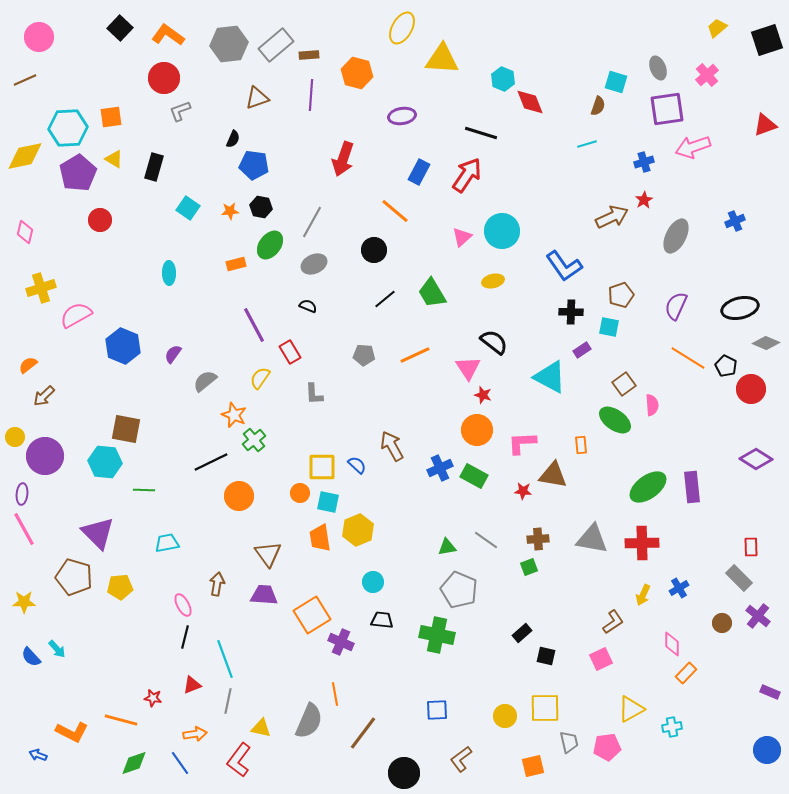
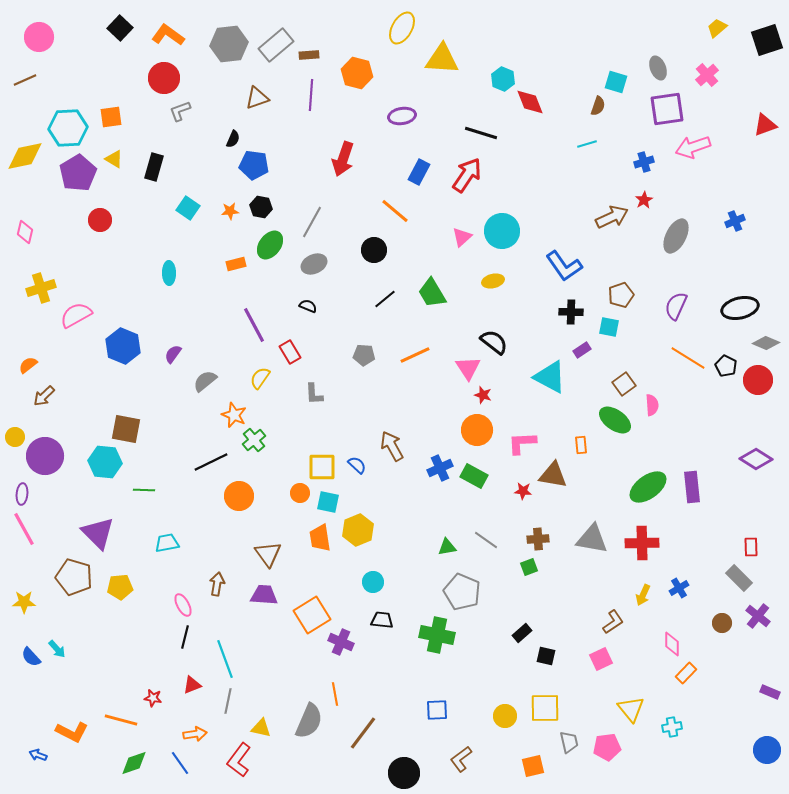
red circle at (751, 389): moved 7 px right, 9 px up
gray pentagon at (459, 590): moved 3 px right, 2 px down
yellow triangle at (631, 709): rotated 40 degrees counterclockwise
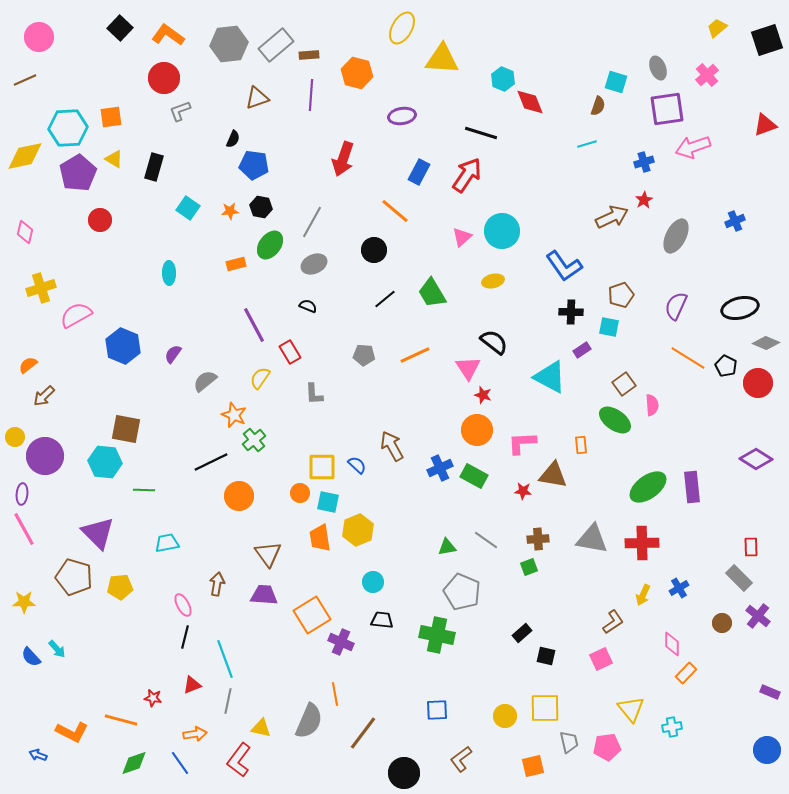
red circle at (758, 380): moved 3 px down
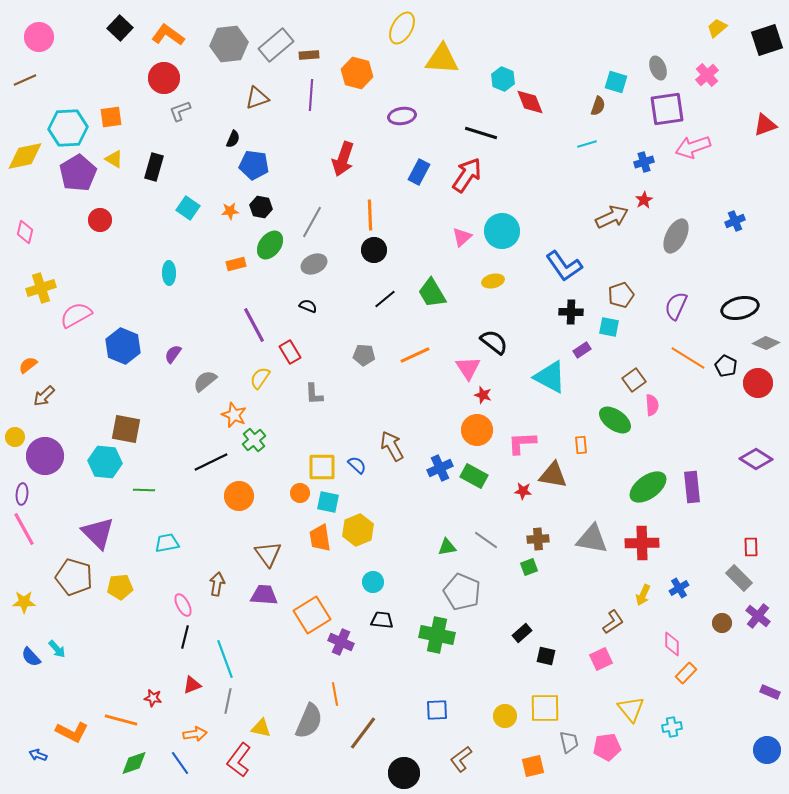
orange line at (395, 211): moved 25 px left, 4 px down; rotated 48 degrees clockwise
brown square at (624, 384): moved 10 px right, 4 px up
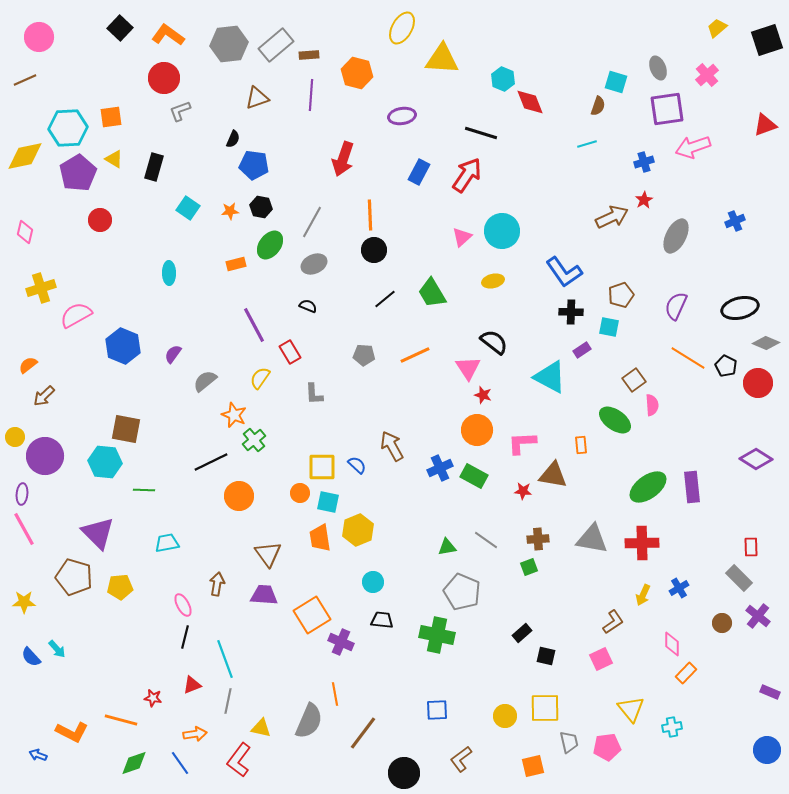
blue L-shape at (564, 266): moved 6 px down
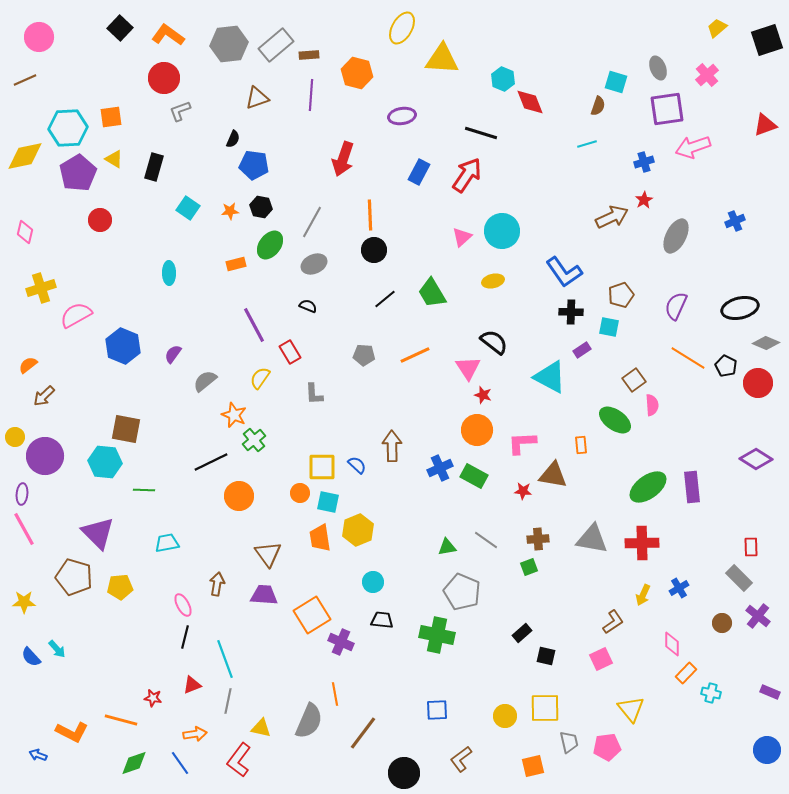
brown arrow at (392, 446): rotated 28 degrees clockwise
cyan cross at (672, 727): moved 39 px right, 34 px up; rotated 24 degrees clockwise
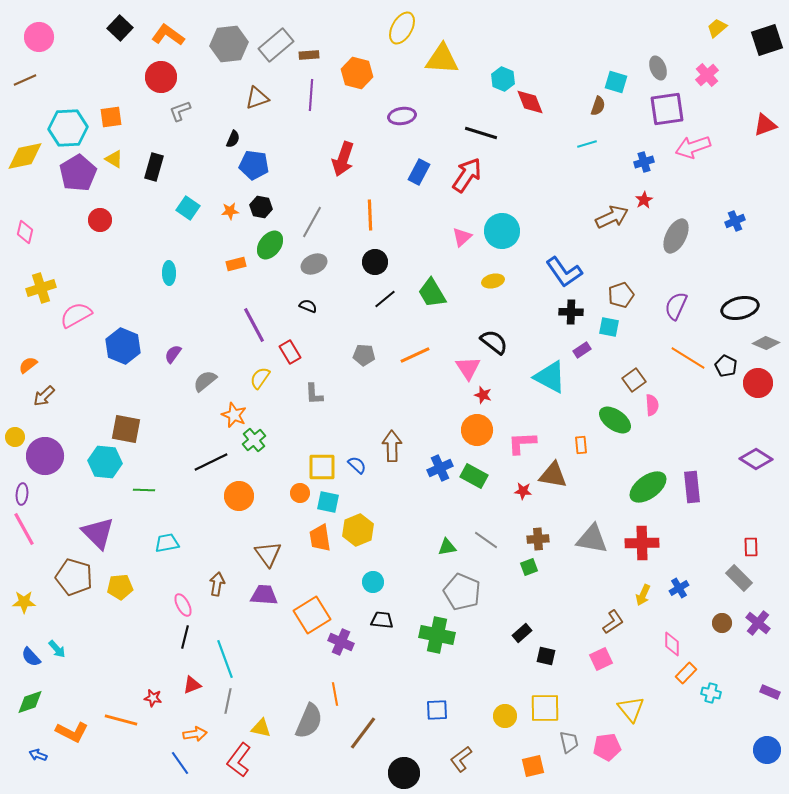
red circle at (164, 78): moved 3 px left, 1 px up
black circle at (374, 250): moved 1 px right, 12 px down
purple cross at (758, 616): moved 7 px down
green diamond at (134, 763): moved 104 px left, 61 px up
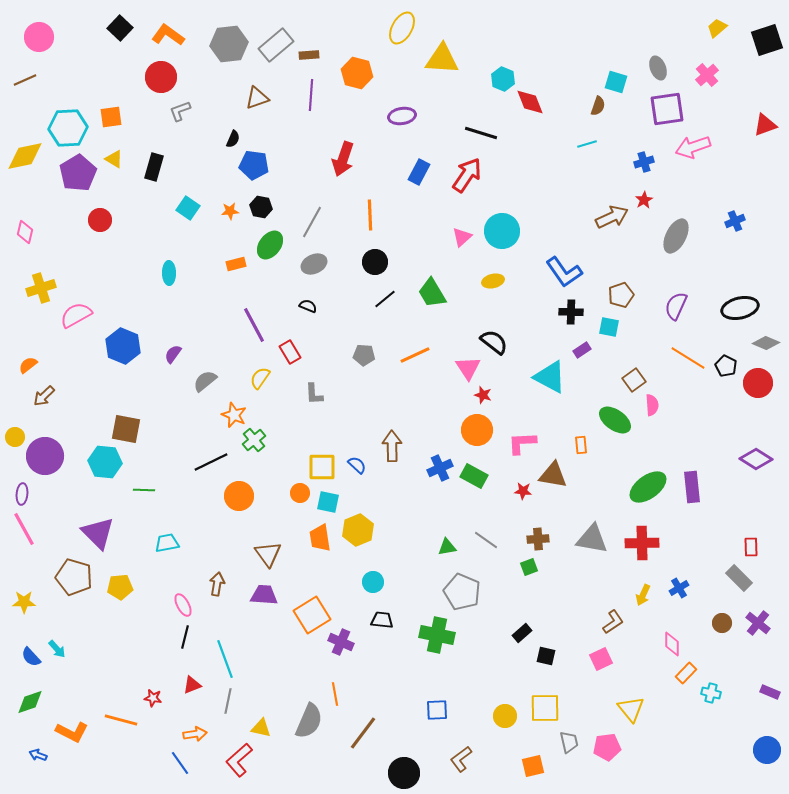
red L-shape at (239, 760): rotated 12 degrees clockwise
